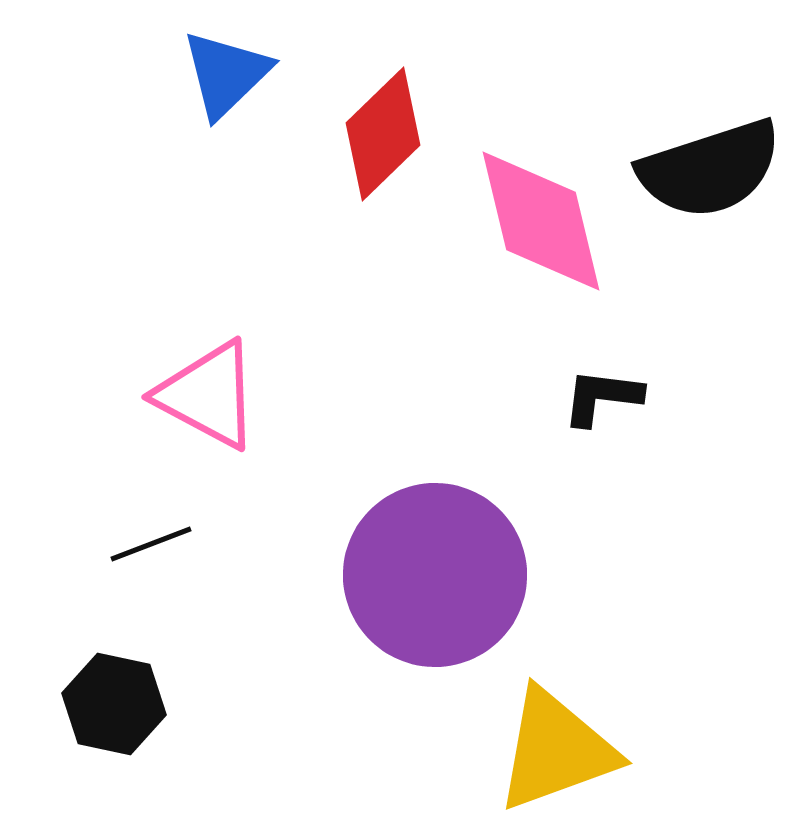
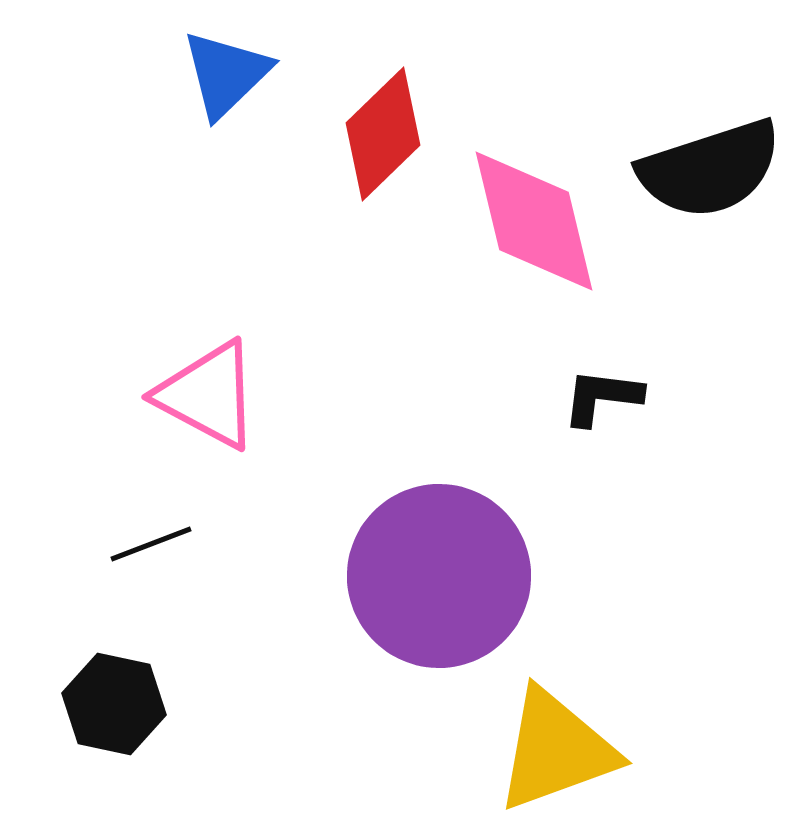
pink diamond: moved 7 px left
purple circle: moved 4 px right, 1 px down
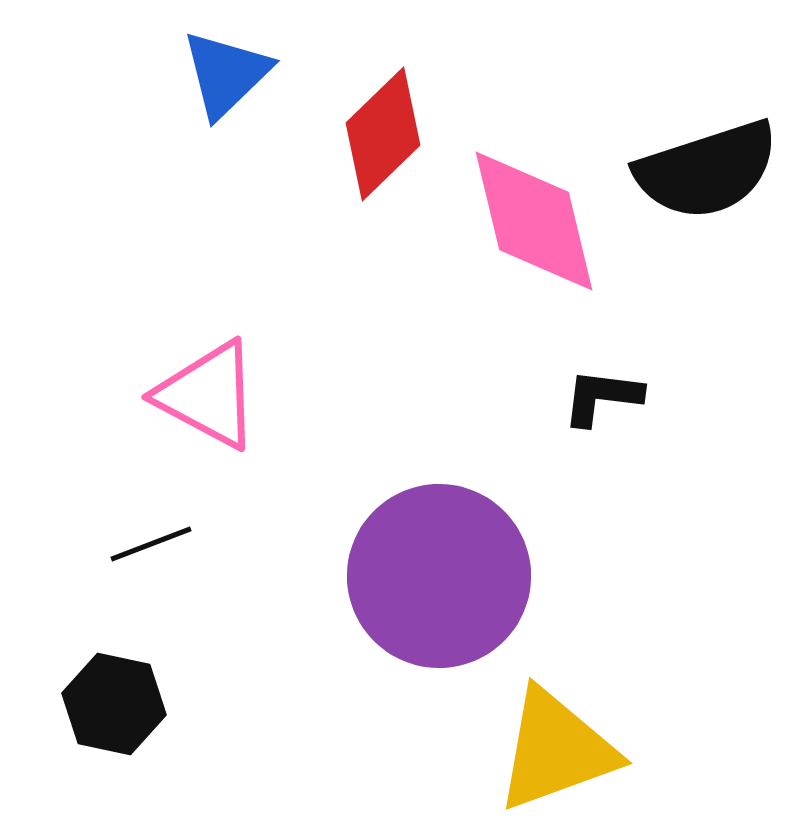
black semicircle: moved 3 px left, 1 px down
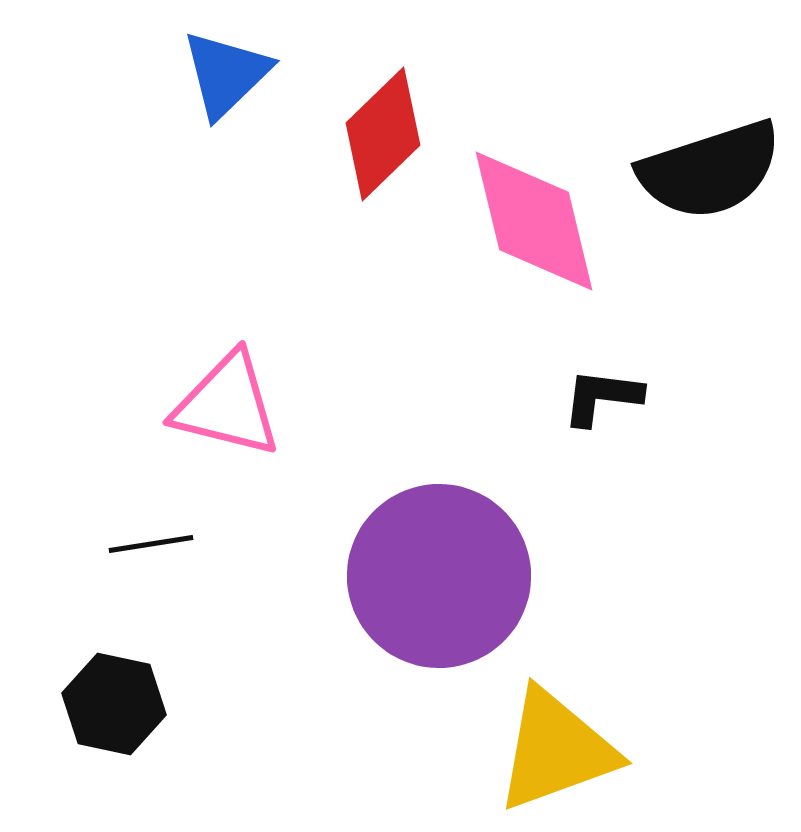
black semicircle: moved 3 px right
pink triangle: moved 19 px right, 10 px down; rotated 14 degrees counterclockwise
black line: rotated 12 degrees clockwise
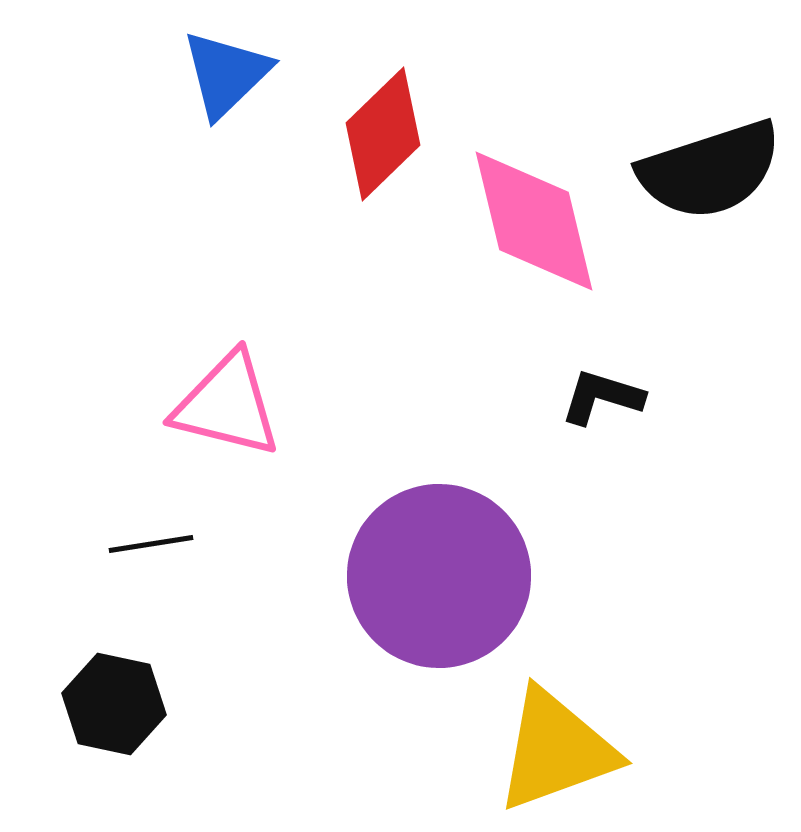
black L-shape: rotated 10 degrees clockwise
